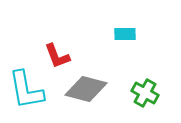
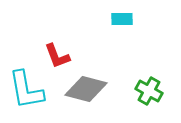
cyan rectangle: moved 3 px left, 15 px up
green cross: moved 4 px right, 2 px up
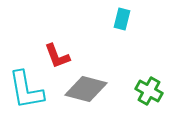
cyan rectangle: rotated 75 degrees counterclockwise
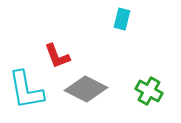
gray diamond: rotated 12 degrees clockwise
